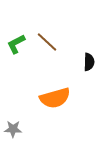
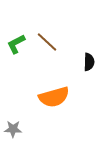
orange semicircle: moved 1 px left, 1 px up
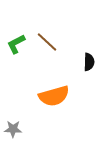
orange semicircle: moved 1 px up
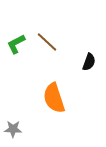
black semicircle: rotated 18 degrees clockwise
orange semicircle: moved 2 px down; rotated 88 degrees clockwise
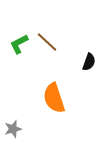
green L-shape: moved 3 px right
gray star: rotated 18 degrees counterclockwise
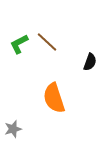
black semicircle: moved 1 px right
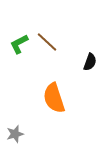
gray star: moved 2 px right, 5 px down
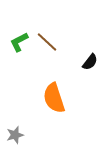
green L-shape: moved 2 px up
black semicircle: rotated 18 degrees clockwise
gray star: moved 1 px down
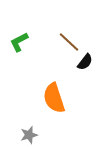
brown line: moved 22 px right
black semicircle: moved 5 px left
gray star: moved 14 px right
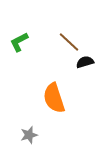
black semicircle: rotated 144 degrees counterclockwise
